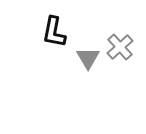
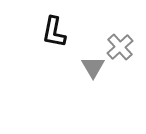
gray triangle: moved 5 px right, 9 px down
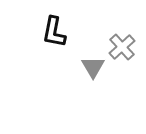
gray cross: moved 2 px right
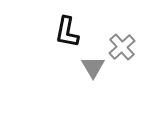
black L-shape: moved 13 px right
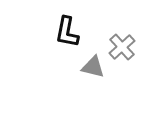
gray triangle: rotated 45 degrees counterclockwise
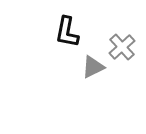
gray triangle: rotated 40 degrees counterclockwise
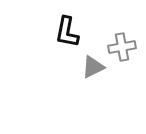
gray cross: rotated 32 degrees clockwise
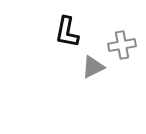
gray cross: moved 2 px up
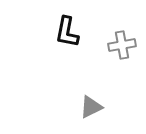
gray triangle: moved 2 px left, 40 px down
